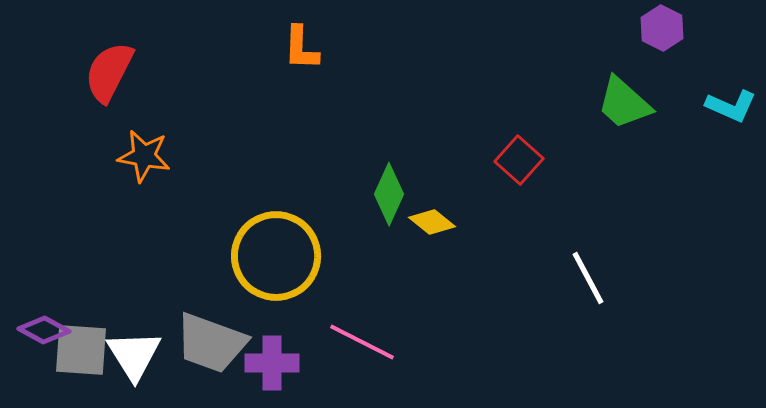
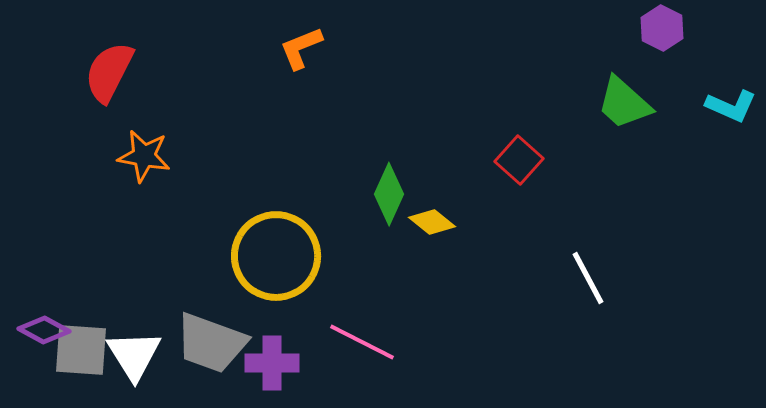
orange L-shape: rotated 66 degrees clockwise
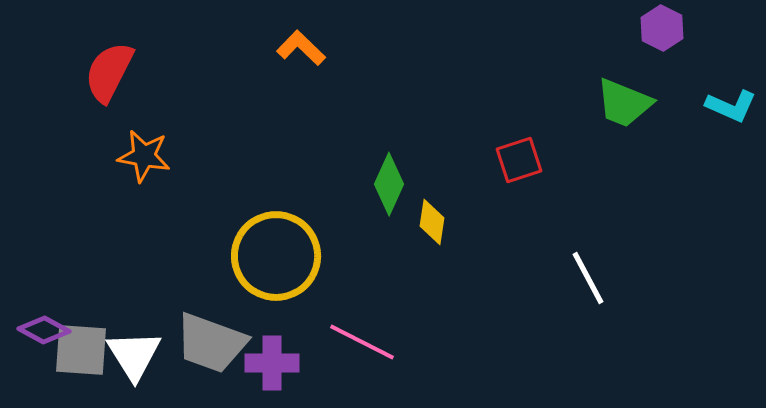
orange L-shape: rotated 66 degrees clockwise
green trapezoid: rotated 20 degrees counterclockwise
red square: rotated 30 degrees clockwise
green diamond: moved 10 px up
yellow diamond: rotated 60 degrees clockwise
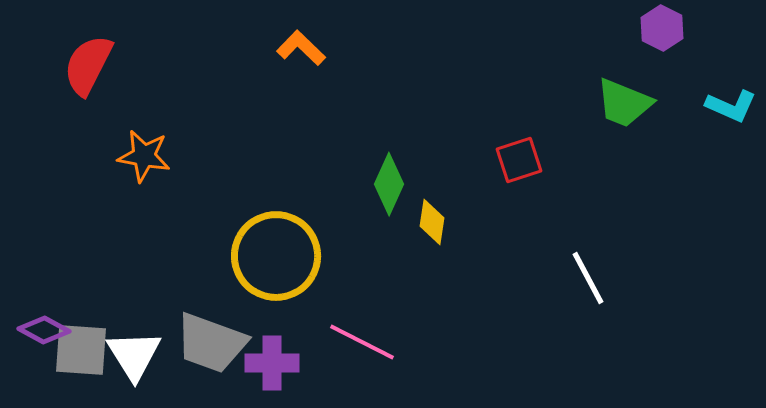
red semicircle: moved 21 px left, 7 px up
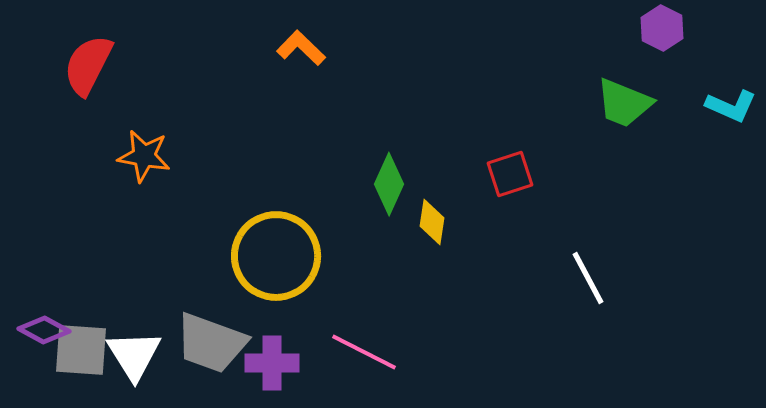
red square: moved 9 px left, 14 px down
pink line: moved 2 px right, 10 px down
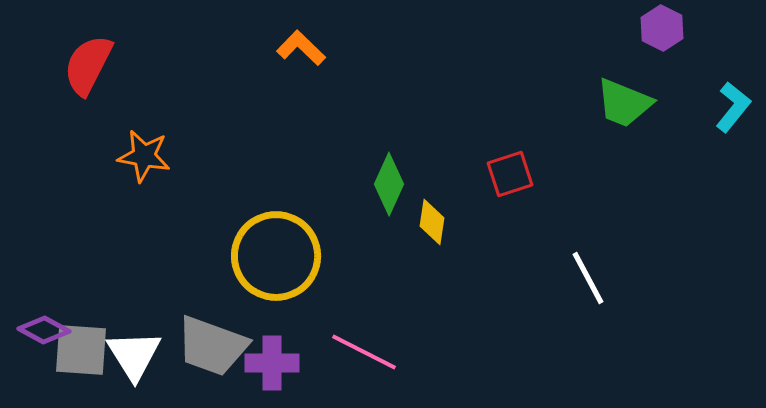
cyan L-shape: moved 2 px right, 1 px down; rotated 75 degrees counterclockwise
gray trapezoid: moved 1 px right, 3 px down
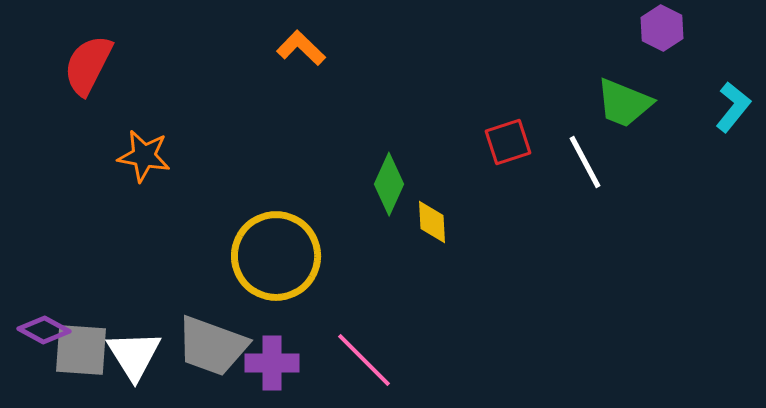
red square: moved 2 px left, 32 px up
yellow diamond: rotated 12 degrees counterclockwise
white line: moved 3 px left, 116 px up
pink line: moved 8 px down; rotated 18 degrees clockwise
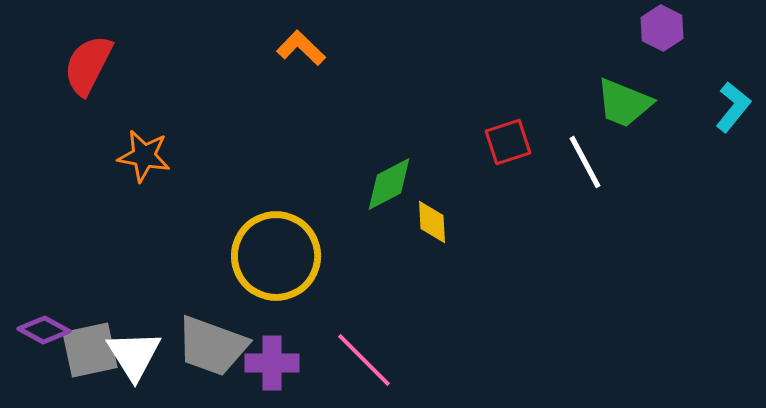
green diamond: rotated 38 degrees clockwise
gray square: moved 9 px right; rotated 16 degrees counterclockwise
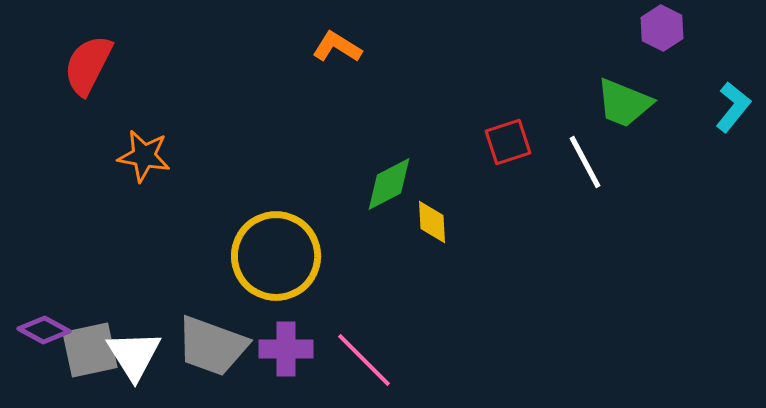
orange L-shape: moved 36 px right, 1 px up; rotated 12 degrees counterclockwise
purple cross: moved 14 px right, 14 px up
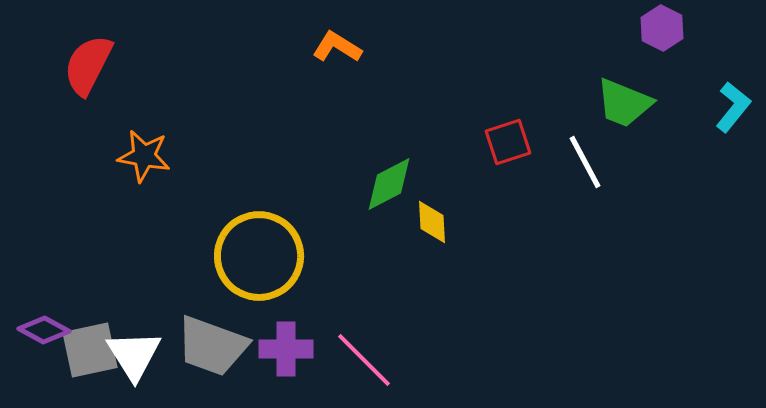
yellow circle: moved 17 px left
